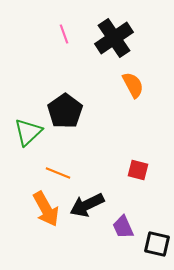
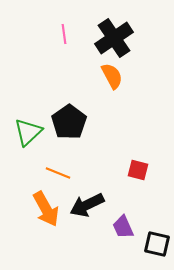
pink line: rotated 12 degrees clockwise
orange semicircle: moved 21 px left, 9 px up
black pentagon: moved 4 px right, 11 px down
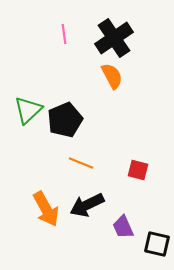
black pentagon: moved 4 px left, 2 px up; rotated 12 degrees clockwise
green triangle: moved 22 px up
orange line: moved 23 px right, 10 px up
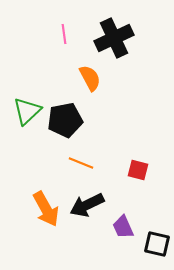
black cross: rotated 9 degrees clockwise
orange semicircle: moved 22 px left, 2 px down
green triangle: moved 1 px left, 1 px down
black pentagon: rotated 12 degrees clockwise
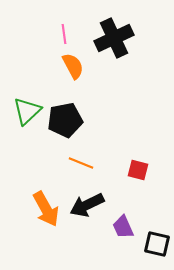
orange semicircle: moved 17 px left, 12 px up
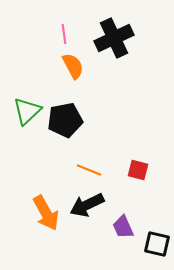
orange line: moved 8 px right, 7 px down
orange arrow: moved 4 px down
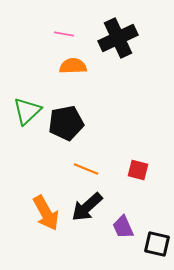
pink line: rotated 72 degrees counterclockwise
black cross: moved 4 px right
orange semicircle: rotated 64 degrees counterclockwise
black pentagon: moved 1 px right, 3 px down
orange line: moved 3 px left, 1 px up
black arrow: moved 2 px down; rotated 16 degrees counterclockwise
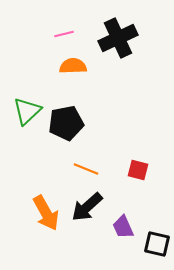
pink line: rotated 24 degrees counterclockwise
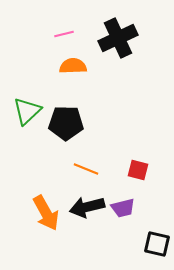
black pentagon: rotated 12 degrees clockwise
black arrow: rotated 28 degrees clockwise
purple trapezoid: moved 19 px up; rotated 80 degrees counterclockwise
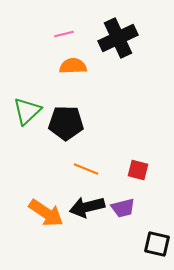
orange arrow: rotated 27 degrees counterclockwise
